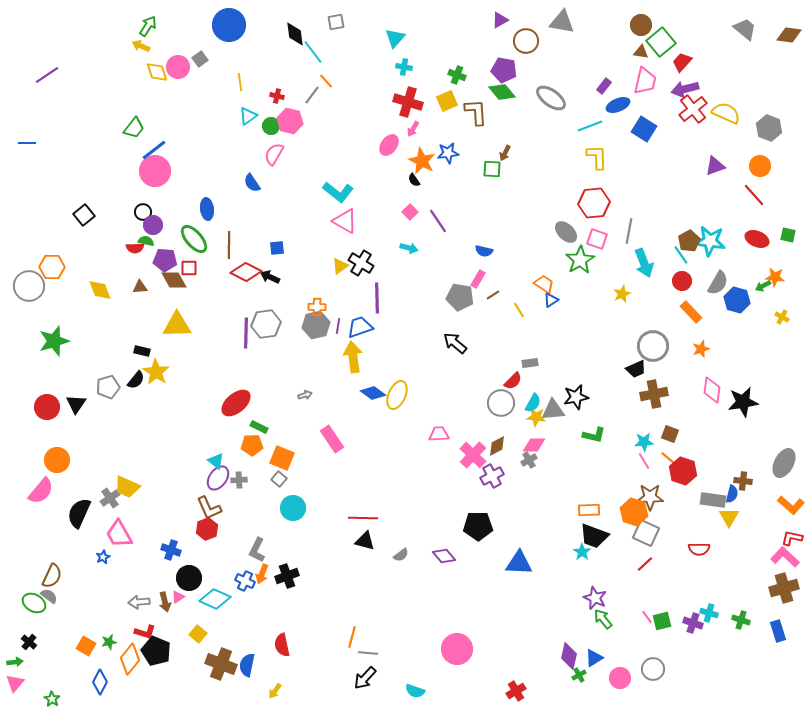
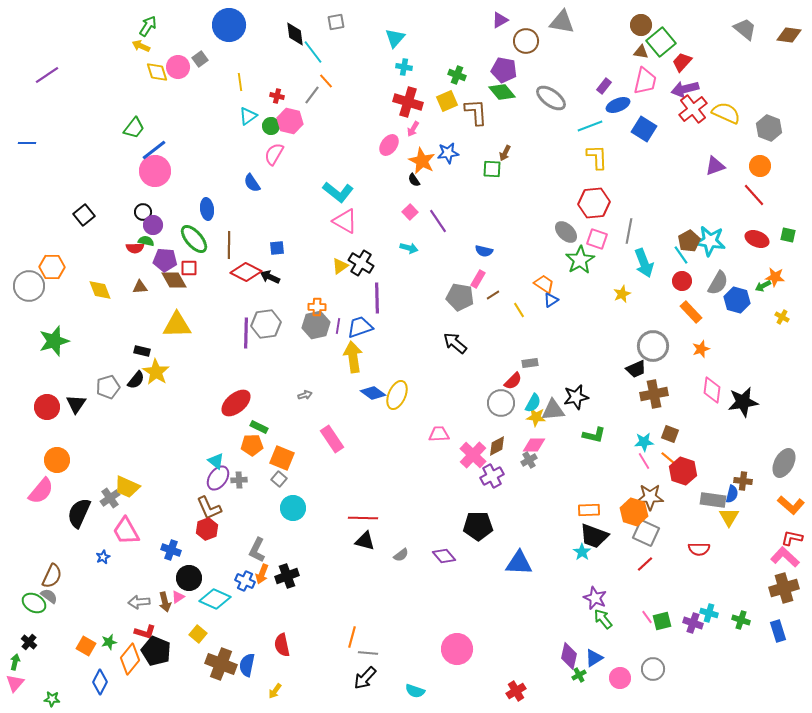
pink trapezoid at (119, 534): moved 7 px right, 3 px up
green arrow at (15, 662): rotated 70 degrees counterclockwise
green star at (52, 699): rotated 28 degrees counterclockwise
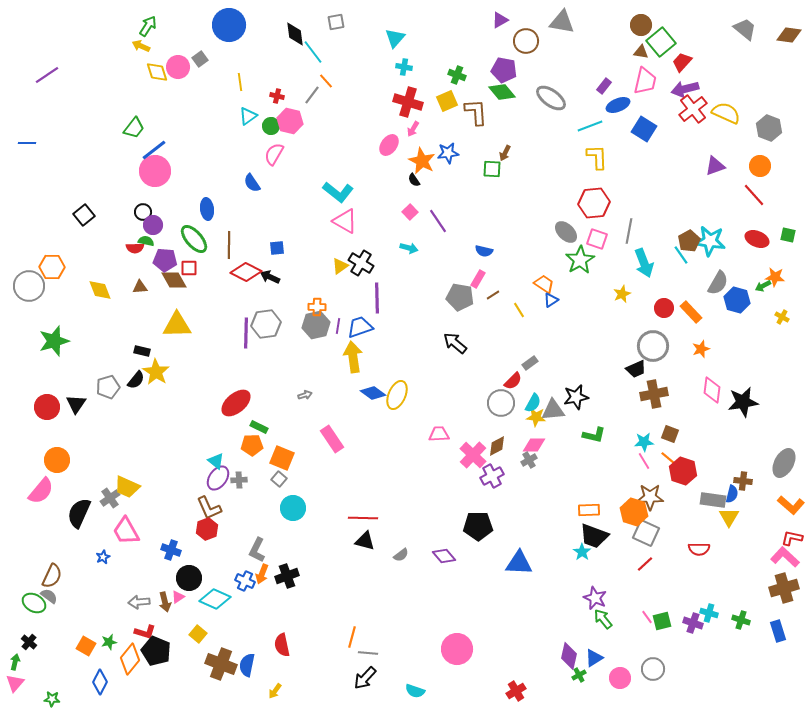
red circle at (682, 281): moved 18 px left, 27 px down
gray rectangle at (530, 363): rotated 28 degrees counterclockwise
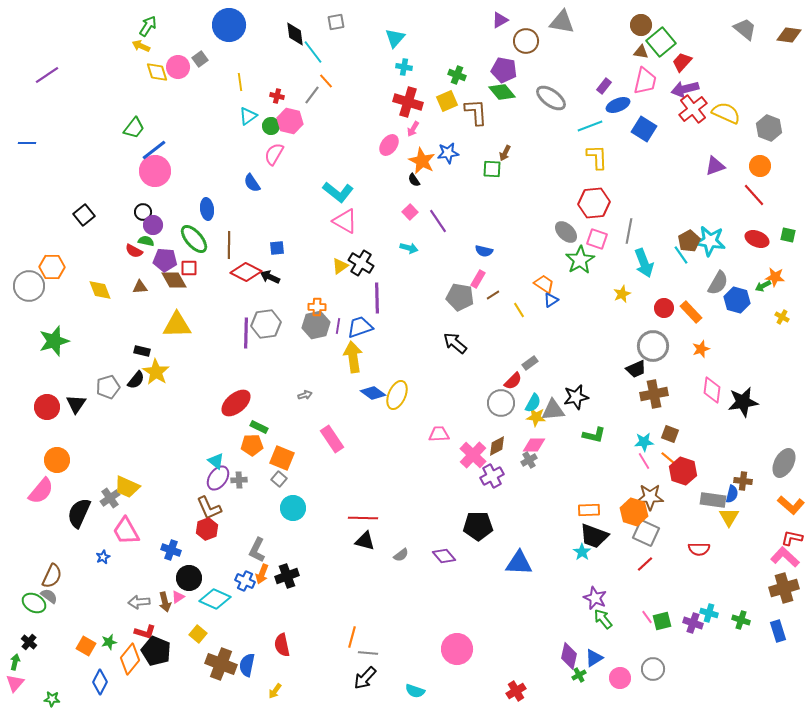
red semicircle at (135, 248): moved 1 px left, 3 px down; rotated 30 degrees clockwise
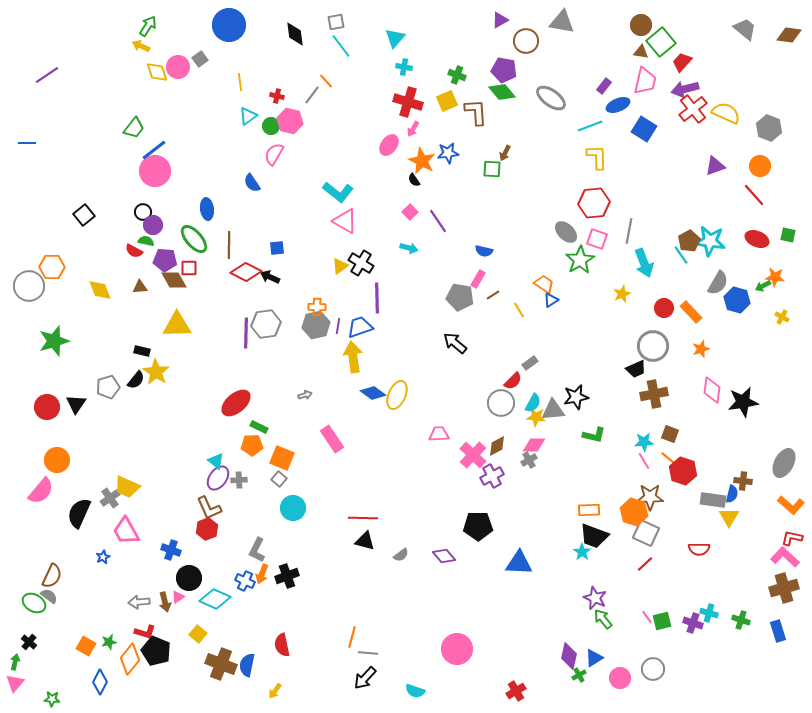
cyan line at (313, 52): moved 28 px right, 6 px up
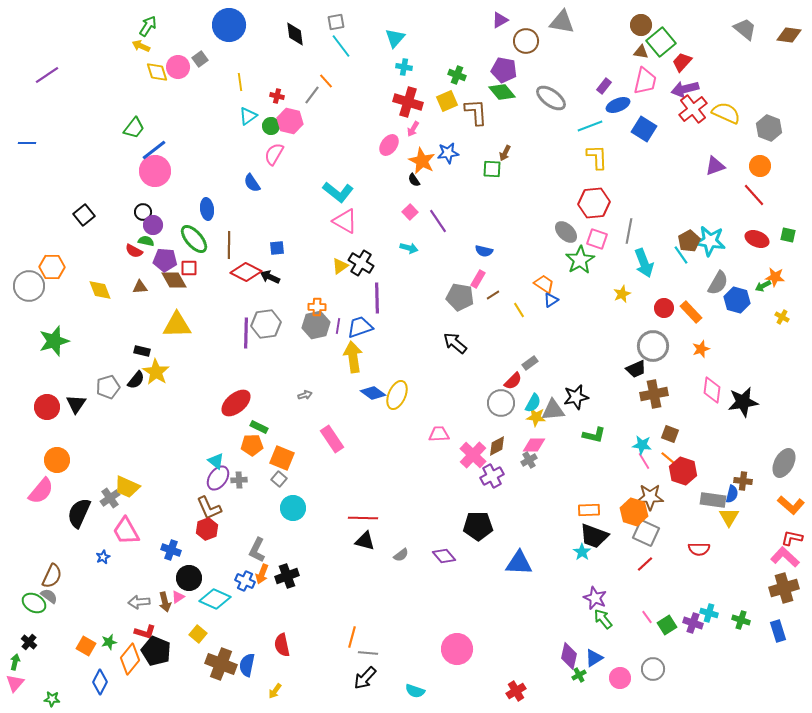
cyan star at (644, 442): moved 2 px left, 3 px down; rotated 12 degrees clockwise
green square at (662, 621): moved 5 px right, 4 px down; rotated 18 degrees counterclockwise
